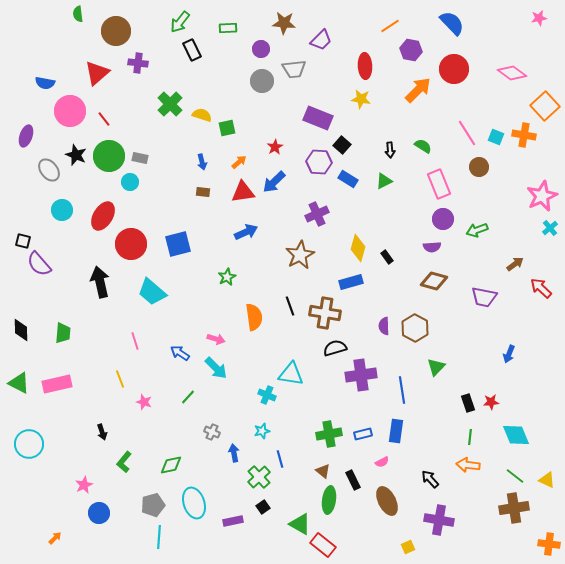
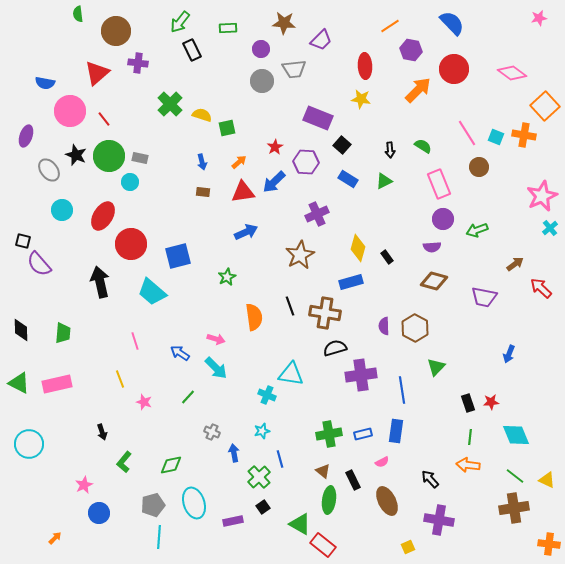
purple hexagon at (319, 162): moved 13 px left
blue square at (178, 244): moved 12 px down
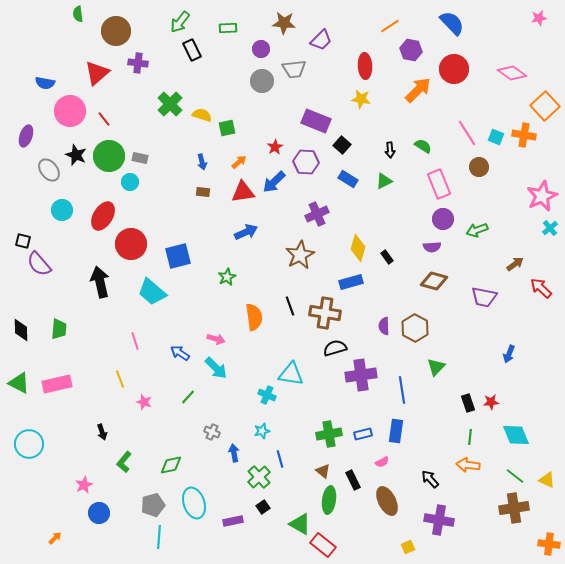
purple rectangle at (318, 118): moved 2 px left, 3 px down
green trapezoid at (63, 333): moved 4 px left, 4 px up
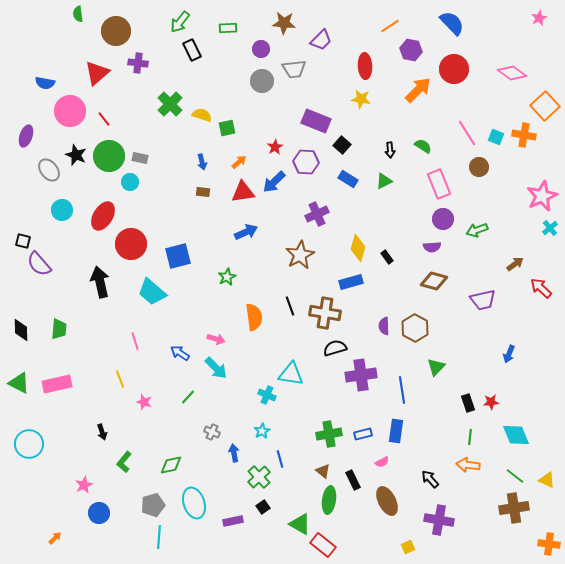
pink star at (539, 18): rotated 14 degrees counterclockwise
purple trapezoid at (484, 297): moved 1 px left, 3 px down; rotated 24 degrees counterclockwise
cyan star at (262, 431): rotated 14 degrees counterclockwise
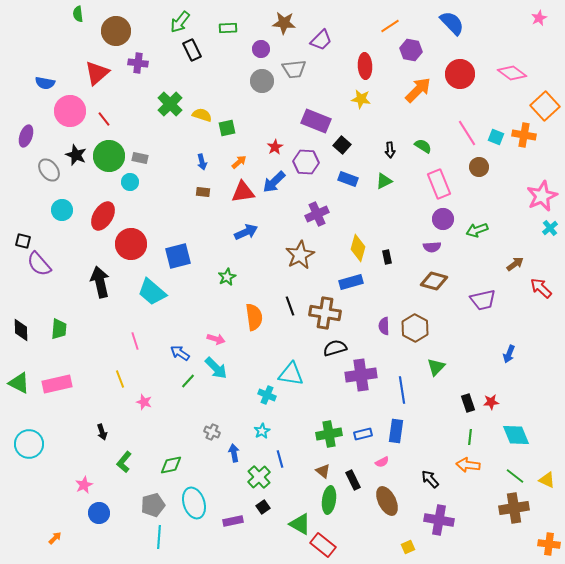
red circle at (454, 69): moved 6 px right, 5 px down
blue rectangle at (348, 179): rotated 12 degrees counterclockwise
black rectangle at (387, 257): rotated 24 degrees clockwise
green line at (188, 397): moved 16 px up
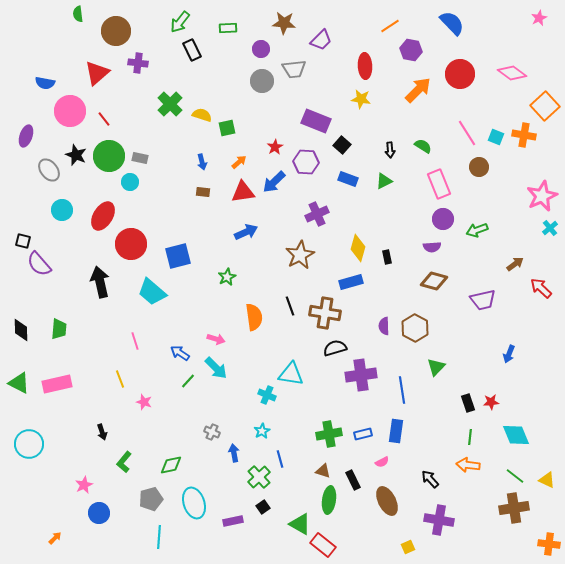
brown triangle at (323, 471): rotated 21 degrees counterclockwise
gray pentagon at (153, 505): moved 2 px left, 6 px up
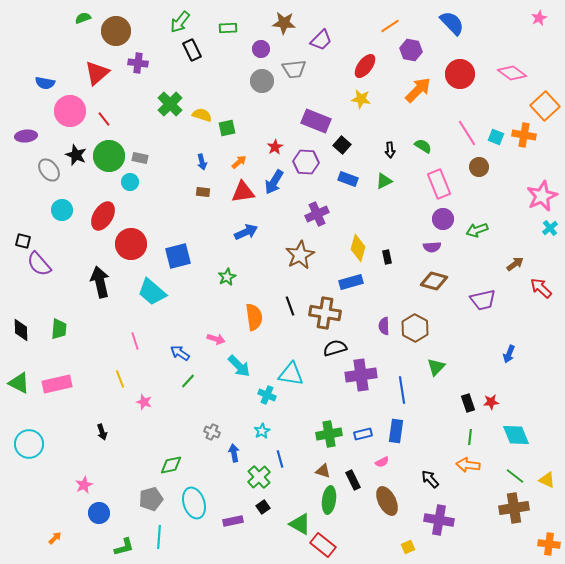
green semicircle at (78, 14): moved 5 px right, 4 px down; rotated 77 degrees clockwise
red ellipse at (365, 66): rotated 40 degrees clockwise
purple ellipse at (26, 136): rotated 65 degrees clockwise
blue arrow at (274, 182): rotated 15 degrees counterclockwise
cyan arrow at (216, 368): moved 23 px right, 2 px up
green L-shape at (124, 462): moved 85 px down; rotated 145 degrees counterclockwise
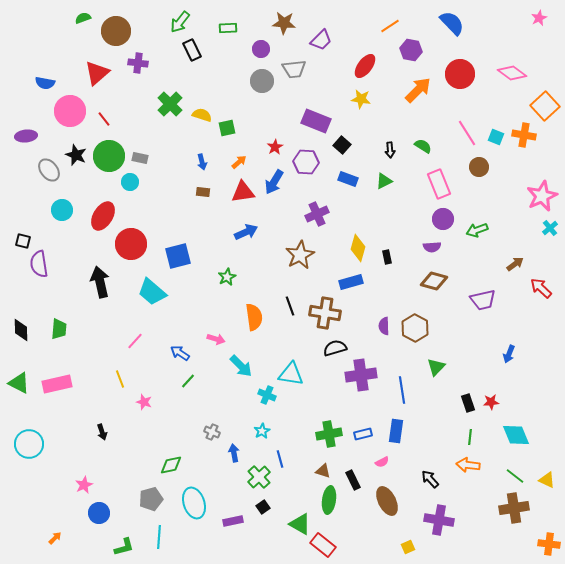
purple semicircle at (39, 264): rotated 32 degrees clockwise
pink line at (135, 341): rotated 60 degrees clockwise
cyan arrow at (239, 366): moved 2 px right
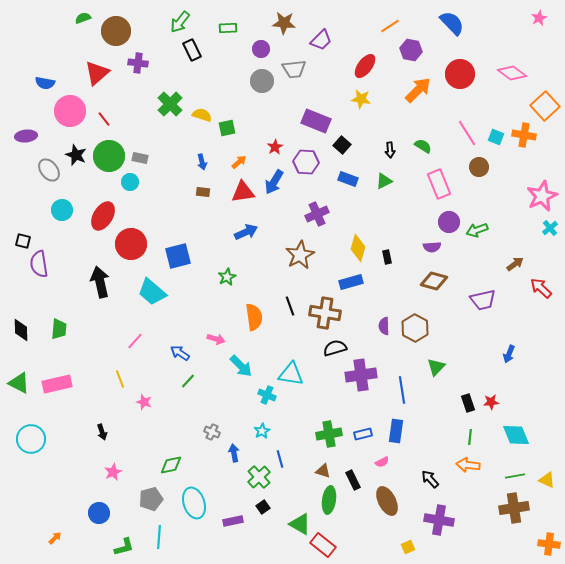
purple circle at (443, 219): moved 6 px right, 3 px down
cyan circle at (29, 444): moved 2 px right, 5 px up
green line at (515, 476): rotated 48 degrees counterclockwise
pink star at (84, 485): moved 29 px right, 13 px up
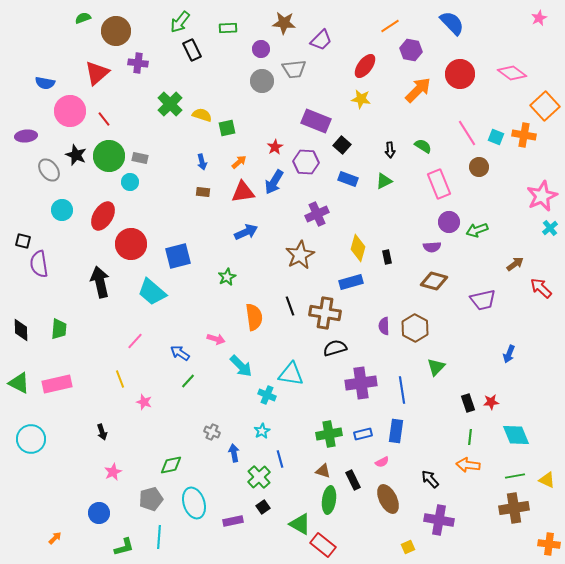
purple cross at (361, 375): moved 8 px down
brown ellipse at (387, 501): moved 1 px right, 2 px up
